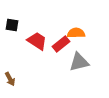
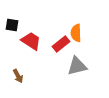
orange semicircle: rotated 90 degrees counterclockwise
red trapezoid: moved 6 px left
gray triangle: moved 2 px left, 4 px down
brown arrow: moved 8 px right, 3 px up
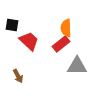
orange semicircle: moved 10 px left, 5 px up
red trapezoid: moved 2 px left; rotated 10 degrees clockwise
gray triangle: rotated 15 degrees clockwise
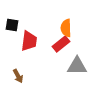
red trapezoid: rotated 55 degrees clockwise
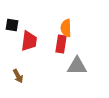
red rectangle: rotated 42 degrees counterclockwise
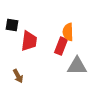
orange semicircle: moved 2 px right, 4 px down
red rectangle: moved 2 px down; rotated 12 degrees clockwise
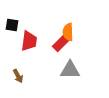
red rectangle: moved 3 px up; rotated 24 degrees clockwise
gray triangle: moved 7 px left, 4 px down
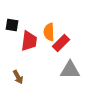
orange semicircle: moved 19 px left
brown arrow: moved 1 px down
